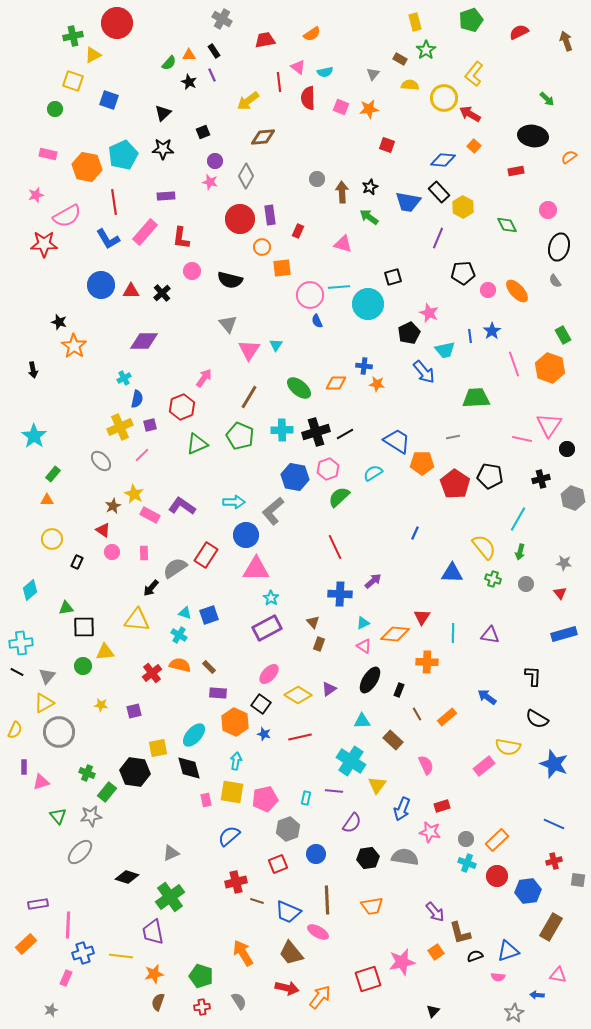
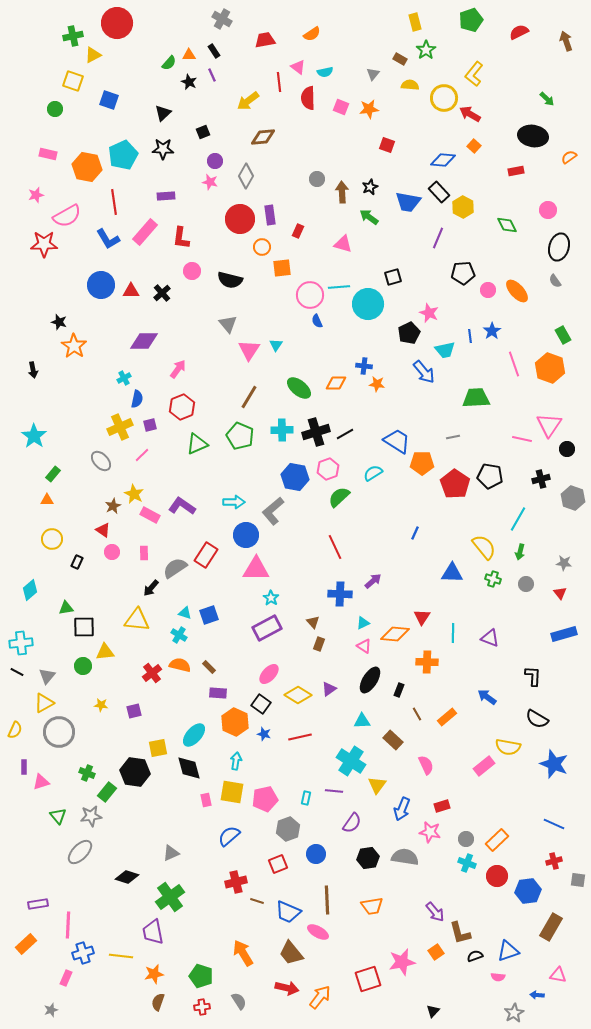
pink arrow at (204, 378): moved 26 px left, 9 px up
purple triangle at (490, 635): moved 3 px down; rotated 12 degrees clockwise
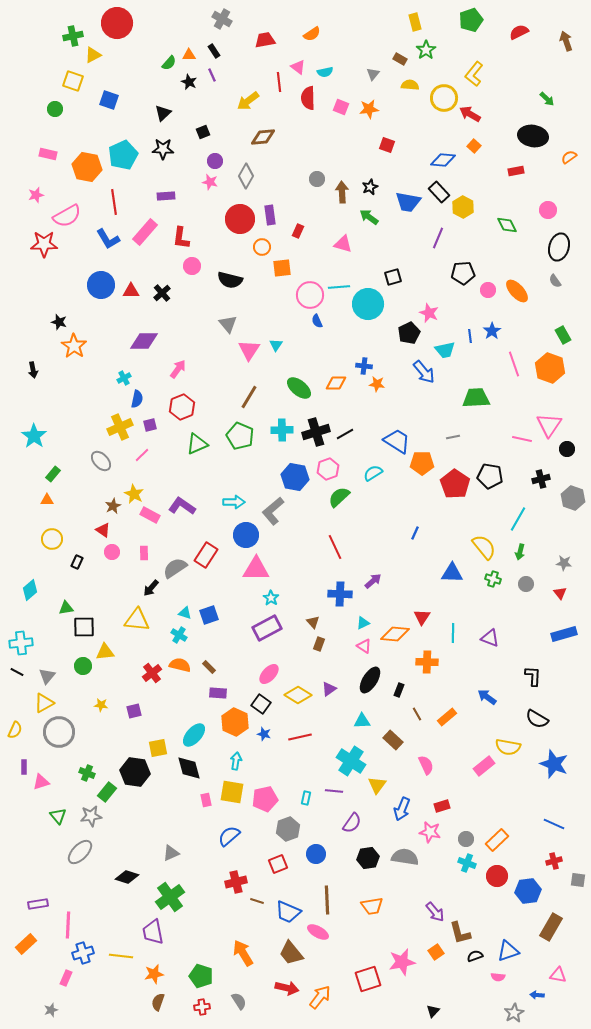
pink circle at (192, 271): moved 5 px up
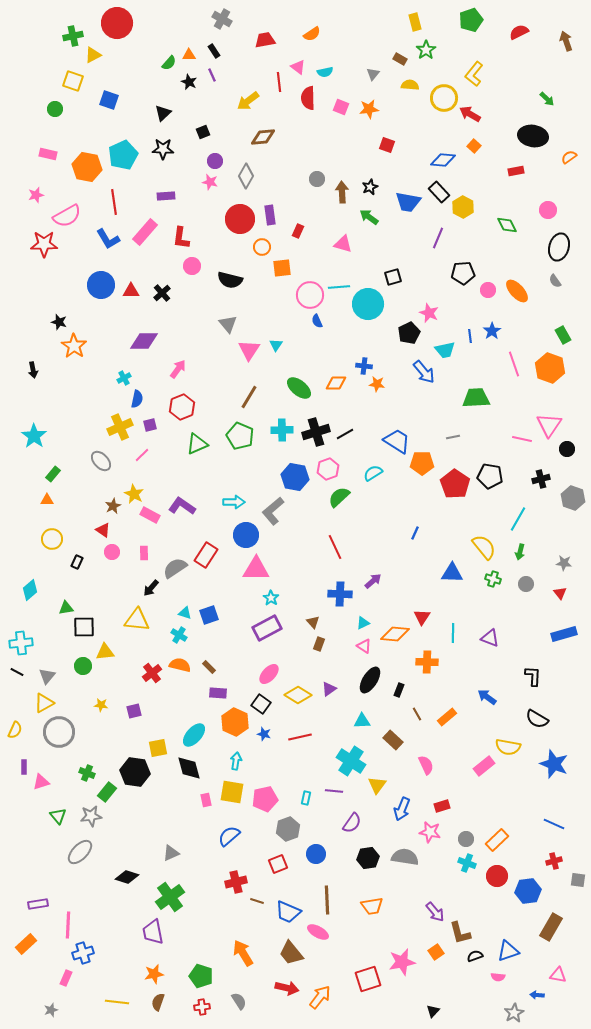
yellow line at (121, 956): moved 4 px left, 46 px down
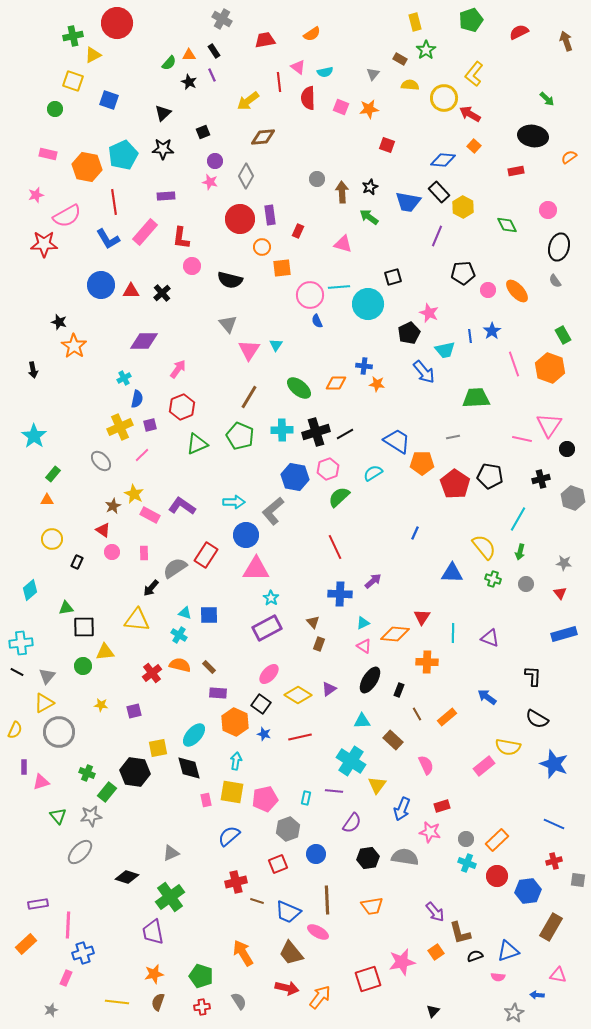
purple line at (438, 238): moved 1 px left, 2 px up
blue square at (209, 615): rotated 18 degrees clockwise
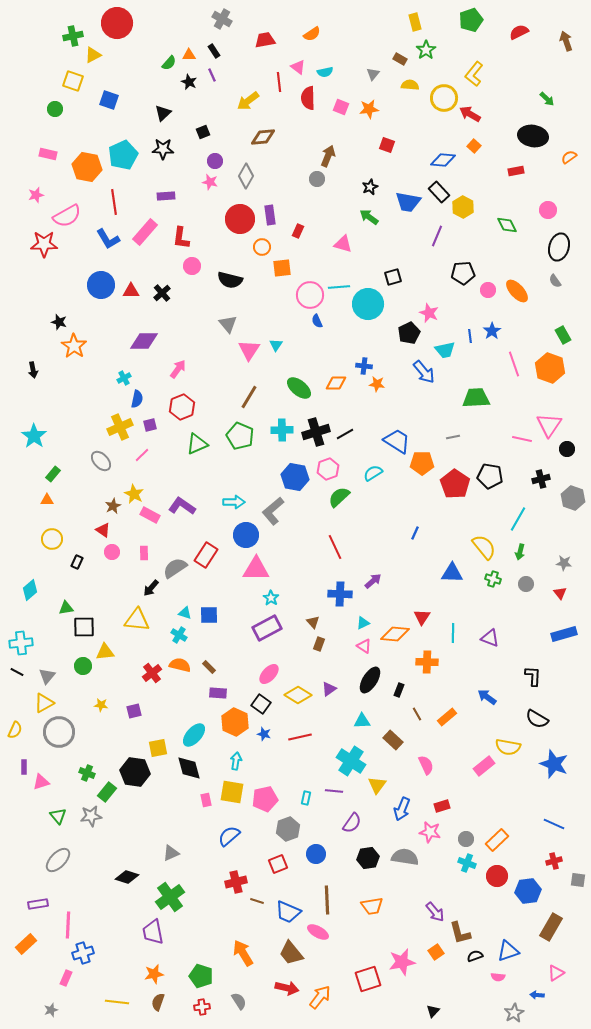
brown arrow at (342, 192): moved 14 px left, 36 px up; rotated 25 degrees clockwise
gray ellipse at (80, 852): moved 22 px left, 8 px down
pink triangle at (558, 975): moved 2 px left, 2 px up; rotated 42 degrees counterclockwise
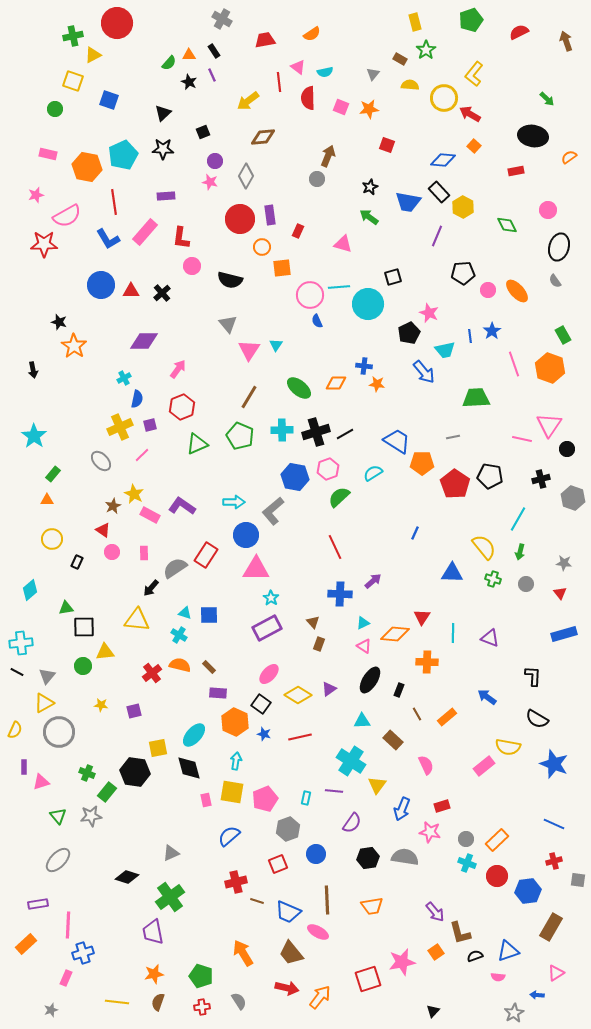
pink pentagon at (265, 799): rotated 10 degrees counterclockwise
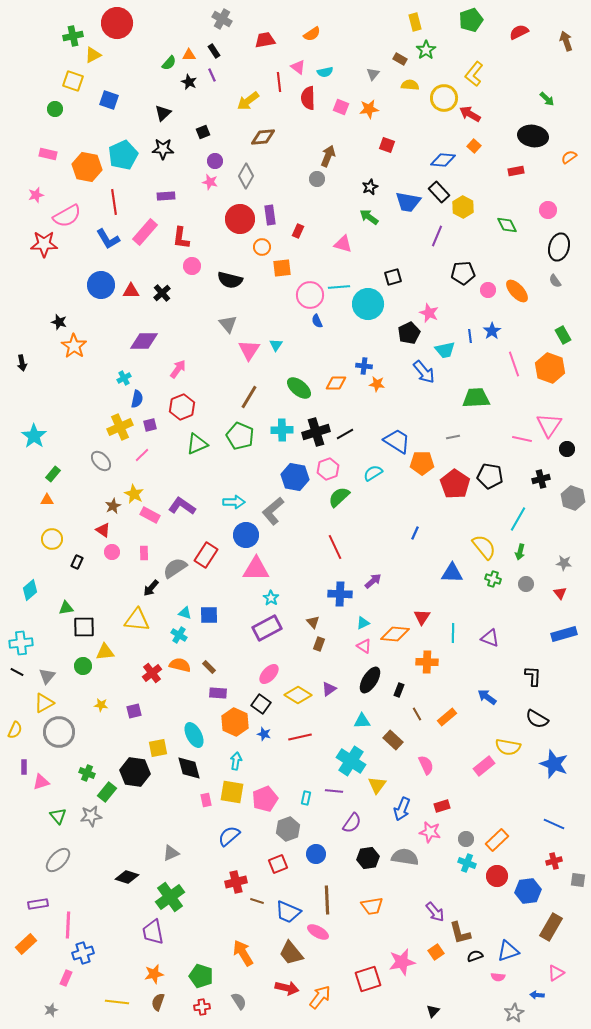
black arrow at (33, 370): moved 11 px left, 7 px up
cyan ellipse at (194, 735): rotated 70 degrees counterclockwise
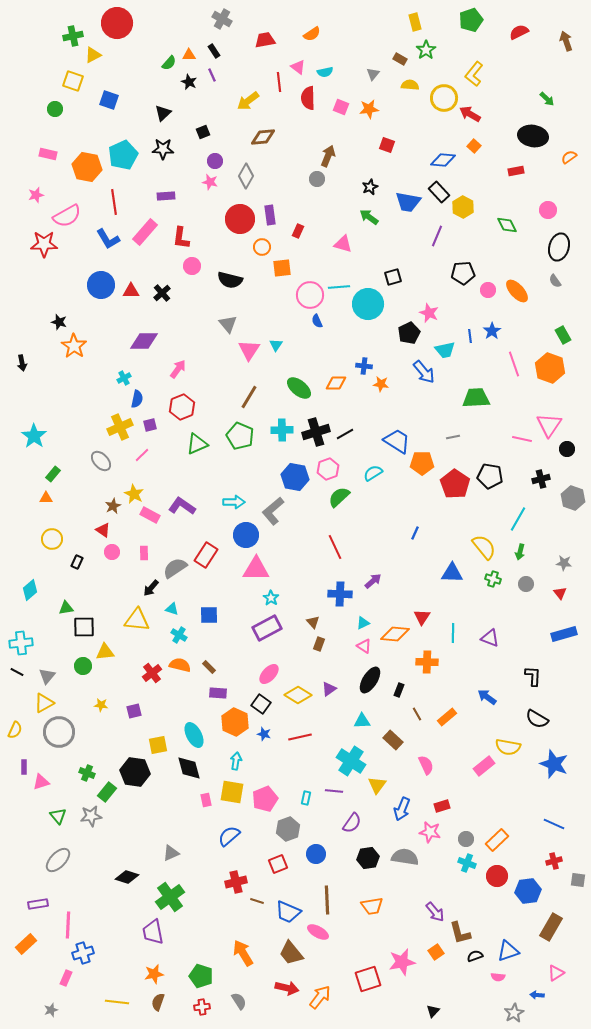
orange star at (377, 384): moved 4 px right
orange triangle at (47, 500): moved 1 px left, 2 px up
cyan triangle at (185, 613): moved 13 px left, 4 px up
yellow square at (158, 748): moved 3 px up
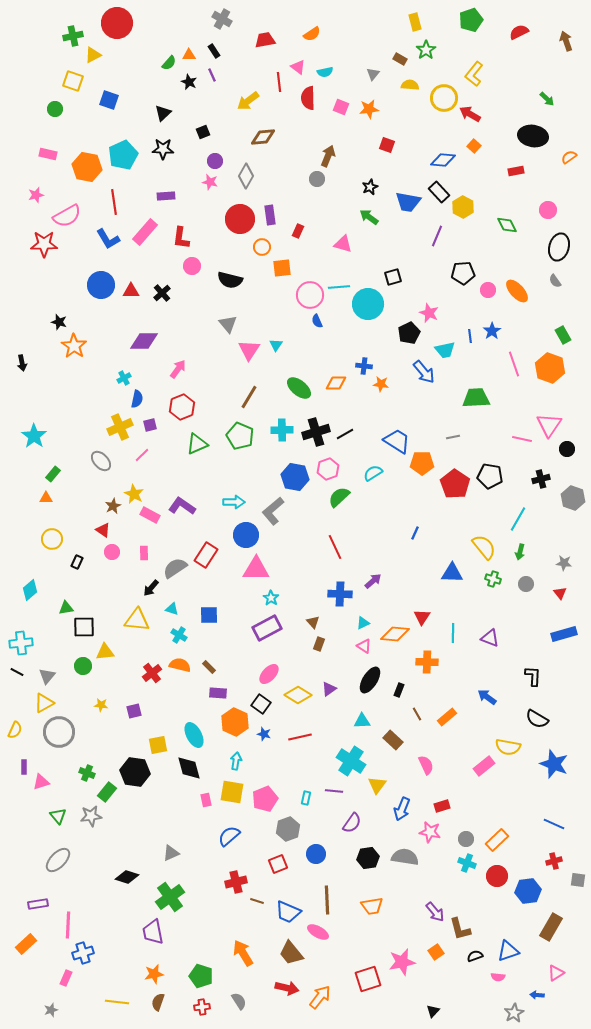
brown L-shape at (460, 933): moved 4 px up
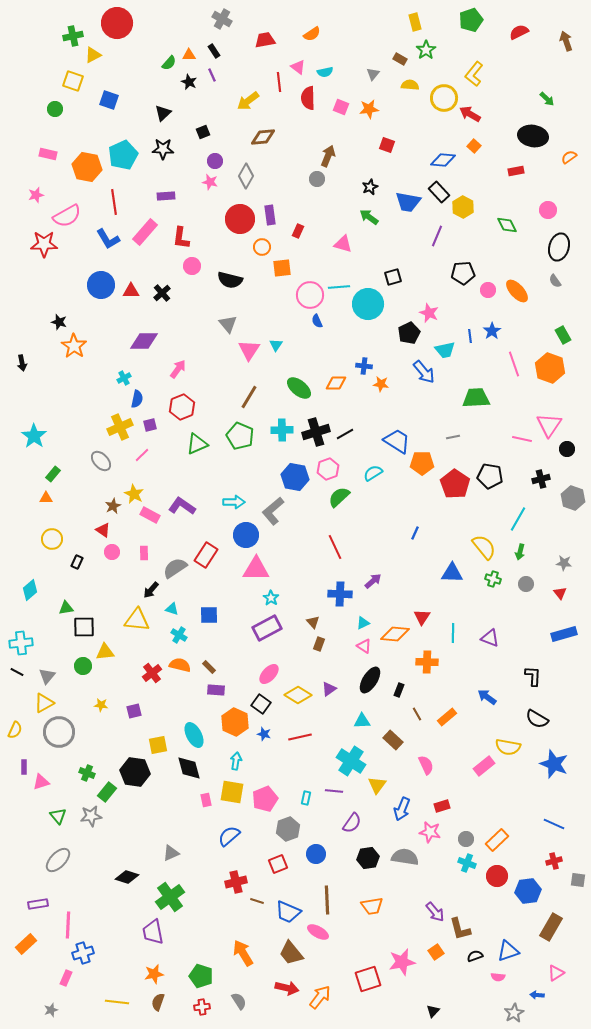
black arrow at (151, 588): moved 2 px down
purple rectangle at (218, 693): moved 2 px left, 3 px up
